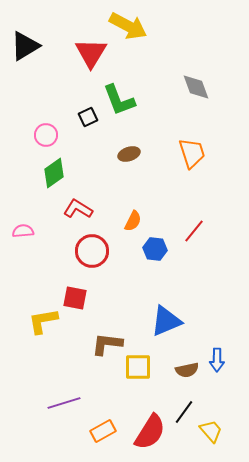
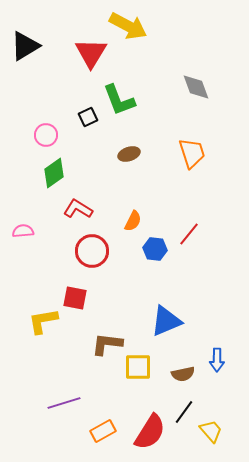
red line: moved 5 px left, 3 px down
brown semicircle: moved 4 px left, 4 px down
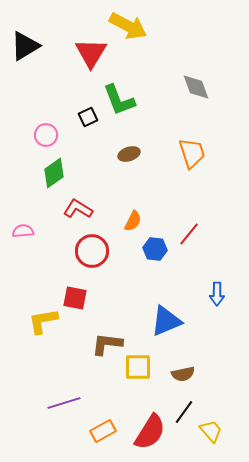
blue arrow: moved 66 px up
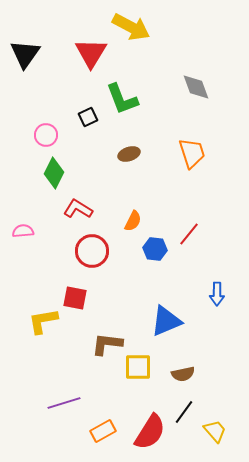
yellow arrow: moved 3 px right, 1 px down
black triangle: moved 8 px down; rotated 24 degrees counterclockwise
green L-shape: moved 3 px right, 1 px up
green diamond: rotated 28 degrees counterclockwise
yellow trapezoid: moved 4 px right
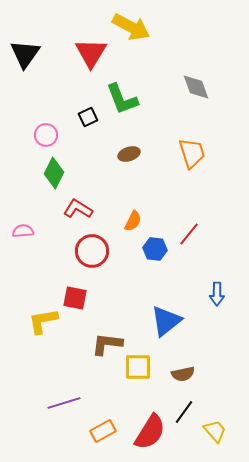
blue triangle: rotated 16 degrees counterclockwise
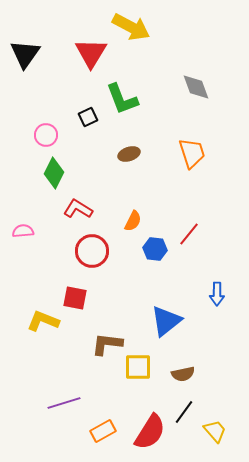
yellow L-shape: rotated 32 degrees clockwise
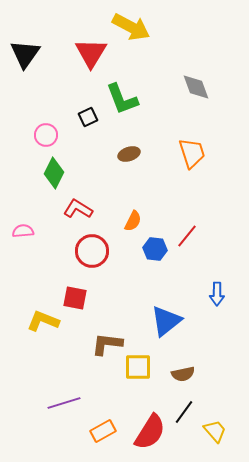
red line: moved 2 px left, 2 px down
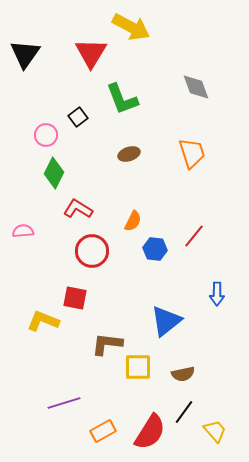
black square: moved 10 px left; rotated 12 degrees counterclockwise
red line: moved 7 px right
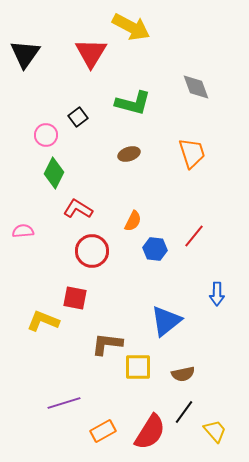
green L-shape: moved 11 px right, 4 px down; rotated 54 degrees counterclockwise
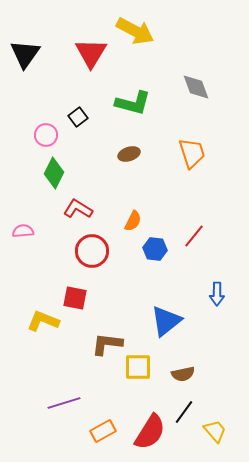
yellow arrow: moved 4 px right, 4 px down
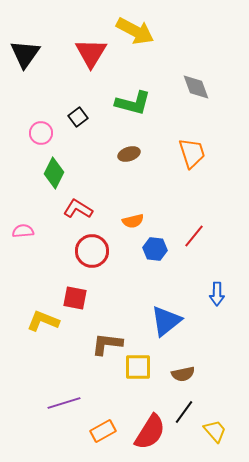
pink circle: moved 5 px left, 2 px up
orange semicircle: rotated 50 degrees clockwise
